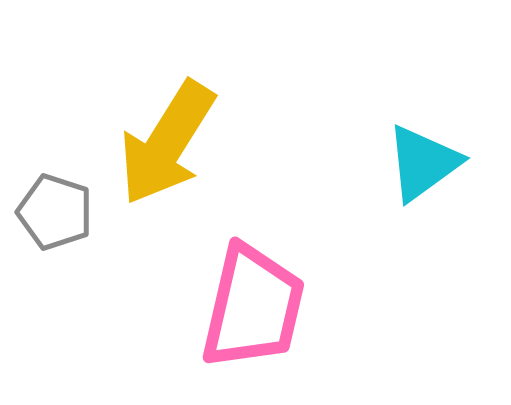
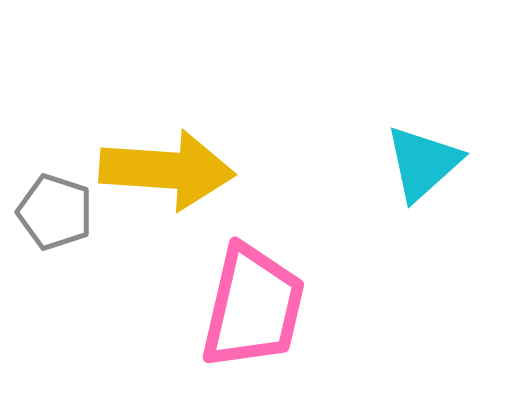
yellow arrow: moved 27 px down; rotated 118 degrees counterclockwise
cyan triangle: rotated 6 degrees counterclockwise
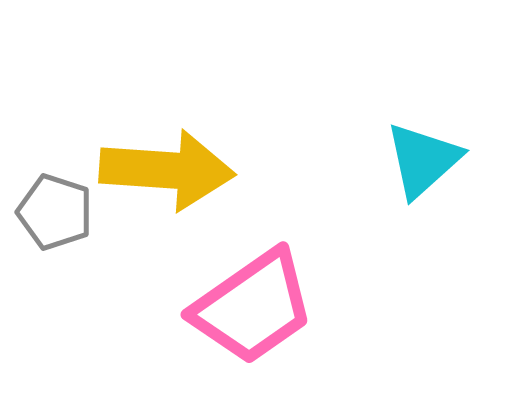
cyan triangle: moved 3 px up
pink trapezoid: rotated 42 degrees clockwise
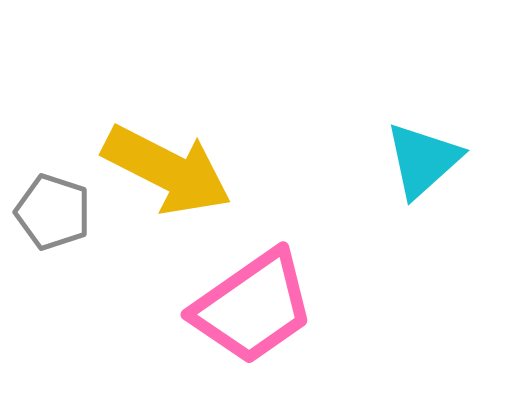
yellow arrow: rotated 23 degrees clockwise
gray pentagon: moved 2 px left
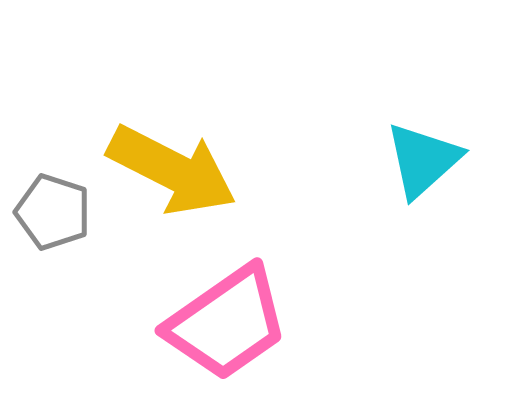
yellow arrow: moved 5 px right
pink trapezoid: moved 26 px left, 16 px down
